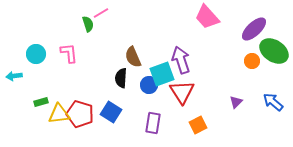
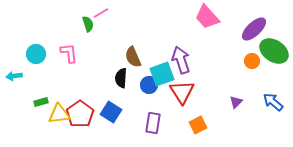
red pentagon: rotated 20 degrees clockwise
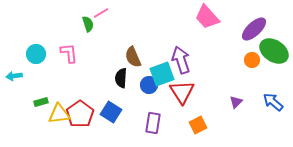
orange circle: moved 1 px up
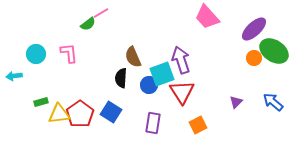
green semicircle: rotated 70 degrees clockwise
orange circle: moved 2 px right, 2 px up
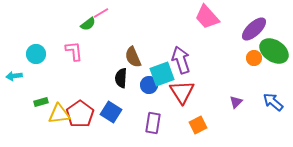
pink L-shape: moved 5 px right, 2 px up
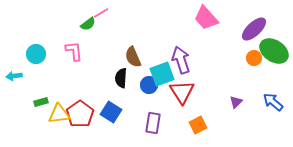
pink trapezoid: moved 1 px left, 1 px down
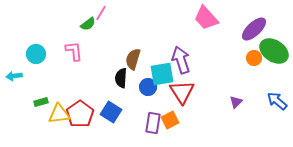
pink line: rotated 28 degrees counterclockwise
brown semicircle: moved 2 px down; rotated 40 degrees clockwise
cyan square: rotated 10 degrees clockwise
blue circle: moved 1 px left, 2 px down
blue arrow: moved 4 px right, 1 px up
orange square: moved 28 px left, 5 px up
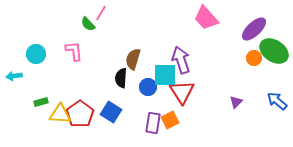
green semicircle: rotated 84 degrees clockwise
cyan square: moved 3 px right, 1 px down; rotated 10 degrees clockwise
yellow triangle: moved 1 px right; rotated 10 degrees clockwise
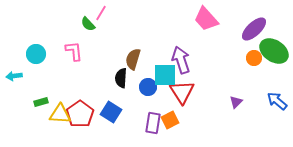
pink trapezoid: moved 1 px down
